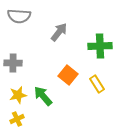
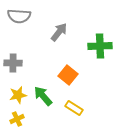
yellow rectangle: moved 23 px left, 24 px down; rotated 24 degrees counterclockwise
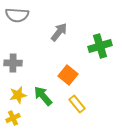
gray semicircle: moved 2 px left, 1 px up
green cross: rotated 15 degrees counterclockwise
yellow rectangle: moved 3 px right, 4 px up; rotated 18 degrees clockwise
yellow cross: moved 4 px left, 1 px up
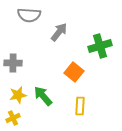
gray semicircle: moved 12 px right
orange square: moved 6 px right, 3 px up
yellow rectangle: moved 3 px right, 2 px down; rotated 42 degrees clockwise
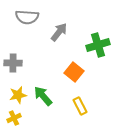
gray semicircle: moved 2 px left, 2 px down
green cross: moved 2 px left, 1 px up
yellow rectangle: rotated 30 degrees counterclockwise
yellow cross: moved 1 px right
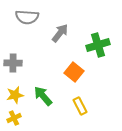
gray arrow: moved 1 px right, 1 px down
yellow star: moved 3 px left
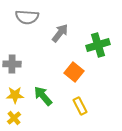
gray cross: moved 1 px left, 1 px down
yellow star: rotated 12 degrees clockwise
yellow cross: rotated 16 degrees counterclockwise
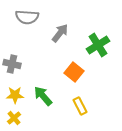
green cross: rotated 15 degrees counterclockwise
gray cross: rotated 12 degrees clockwise
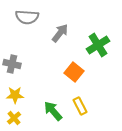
green arrow: moved 10 px right, 15 px down
